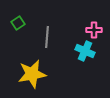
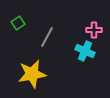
gray line: rotated 25 degrees clockwise
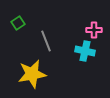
gray line: moved 1 px left, 4 px down; rotated 50 degrees counterclockwise
cyan cross: rotated 12 degrees counterclockwise
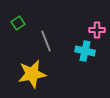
pink cross: moved 3 px right
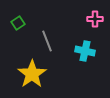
pink cross: moved 2 px left, 11 px up
gray line: moved 1 px right
yellow star: rotated 24 degrees counterclockwise
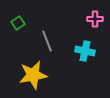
yellow star: moved 1 px right, 1 px down; rotated 24 degrees clockwise
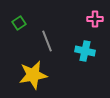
green square: moved 1 px right
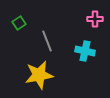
yellow star: moved 6 px right
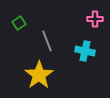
yellow star: rotated 24 degrees counterclockwise
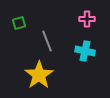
pink cross: moved 8 px left
green square: rotated 16 degrees clockwise
